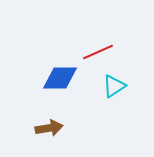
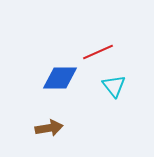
cyan triangle: rotated 35 degrees counterclockwise
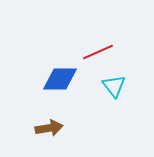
blue diamond: moved 1 px down
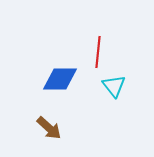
red line: rotated 60 degrees counterclockwise
brown arrow: rotated 52 degrees clockwise
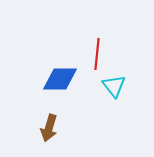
red line: moved 1 px left, 2 px down
brown arrow: rotated 64 degrees clockwise
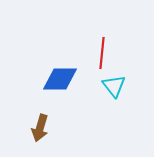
red line: moved 5 px right, 1 px up
brown arrow: moved 9 px left
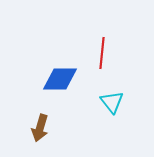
cyan triangle: moved 2 px left, 16 px down
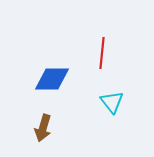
blue diamond: moved 8 px left
brown arrow: moved 3 px right
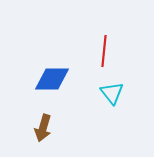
red line: moved 2 px right, 2 px up
cyan triangle: moved 9 px up
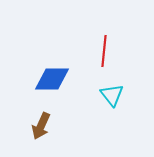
cyan triangle: moved 2 px down
brown arrow: moved 2 px left, 2 px up; rotated 8 degrees clockwise
